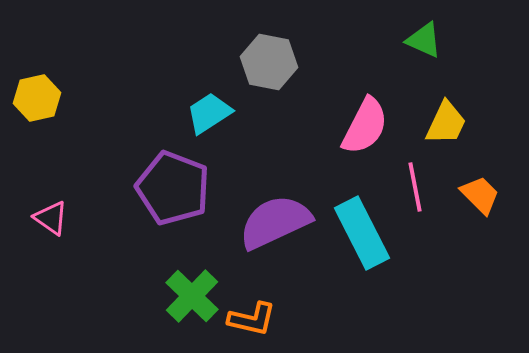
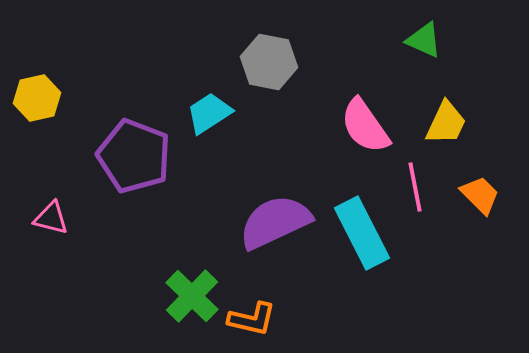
pink semicircle: rotated 118 degrees clockwise
purple pentagon: moved 39 px left, 32 px up
pink triangle: rotated 21 degrees counterclockwise
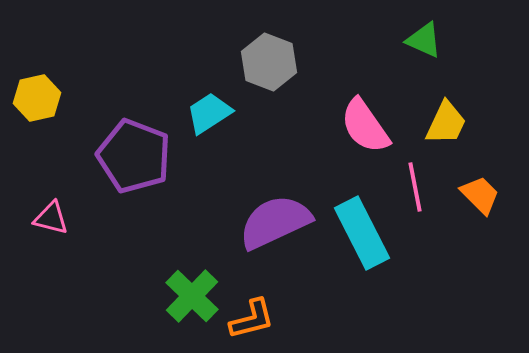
gray hexagon: rotated 10 degrees clockwise
orange L-shape: rotated 27 degrees counterclockwise
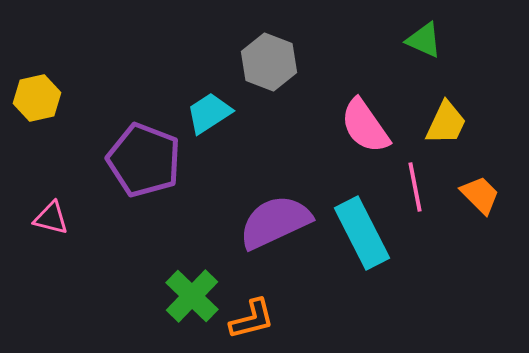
purple pentagon: moved 10 px right, 4 px down
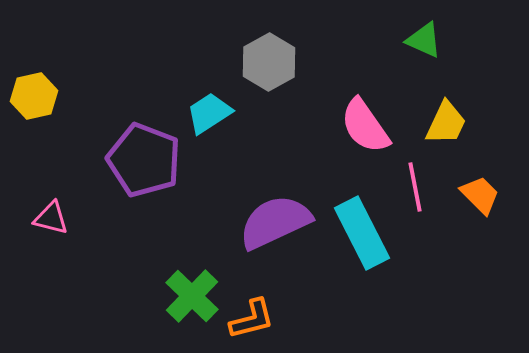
gray hexagon: rotated 10 degrees clockwise
yellow hexagon: moved 3 px left, 2 px up
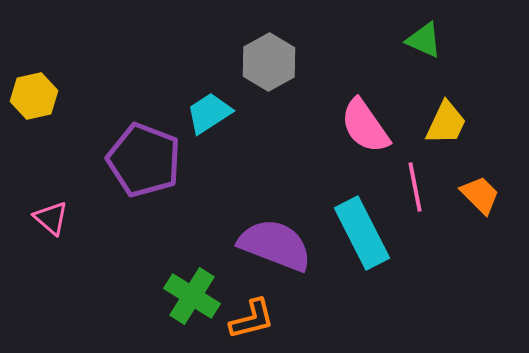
pink triangle: rotated 27 degrees clockwise
purple semicircle: moved 23 px down; rotated 46 degrees clockwise
green cross: rotated 12 degrees counterclockwise
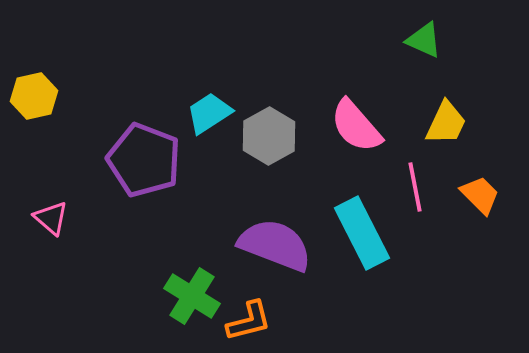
gray hexagon: moved 74 px down
pink semicircle: moved 9 px left; rotated 6 degrees counterclockwise
orange L-shape: moved 3 px left, 2 px down
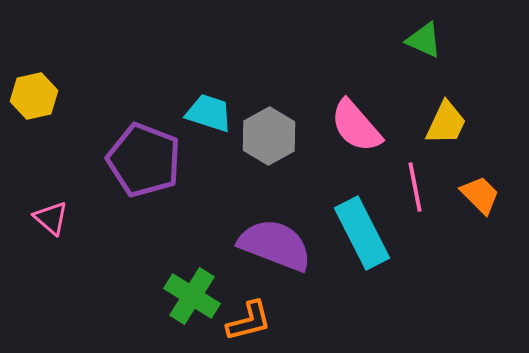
cyan trapezoid: rotated 51 degrees clockwise
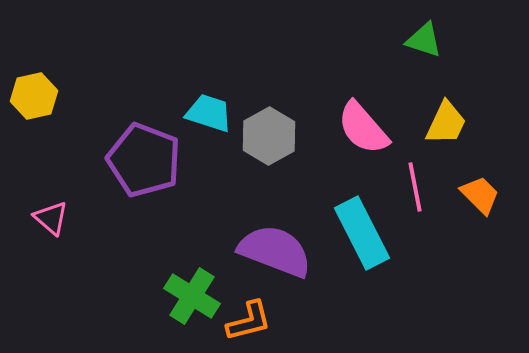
green triangle: rotated 6 degrees counterclockwise
pink semicircle: moved 7 px right, 2 px down
purple semicircle: moved 6 px down
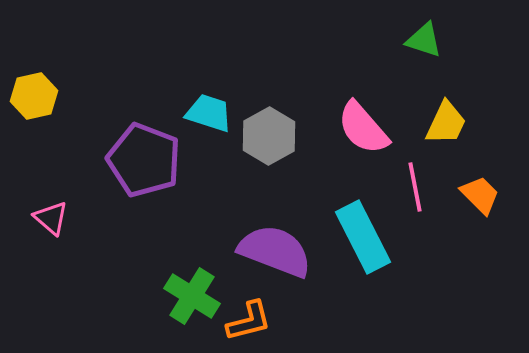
cyan rectangle: moved 1 px right, 4 px down
